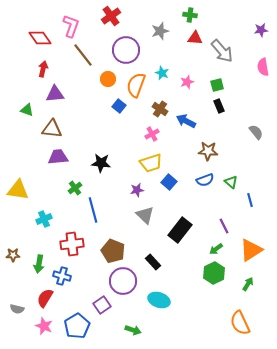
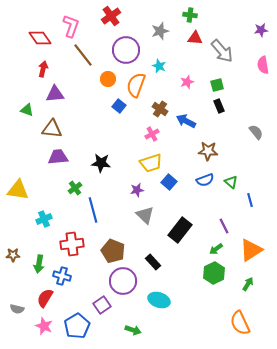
pink semicircle at (263, 67): moved 2 px up
cyan star at (162, 73): moved 3 px left, 7 px up
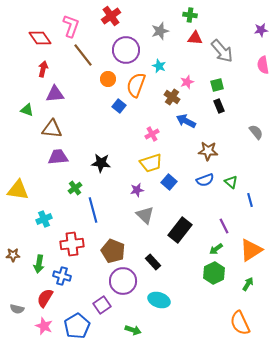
brown cross at (160, 109): moved 12 px right, 12 px up
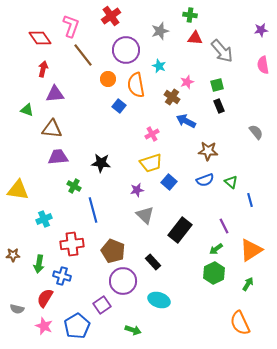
orange semicircle at (136, 85): rotated 30 degrees counterclockwise
green cross at (75, 188): moved 1 px left, 2 px up; rotated 24 degrees counterclockwise
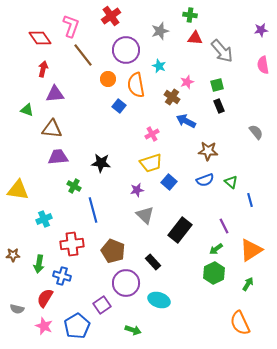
purple circle at (123, 281): moved 3 px right, 2 px down
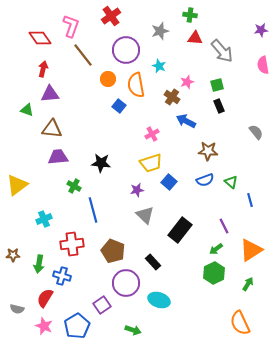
purple triangle at (55, 94): moved 5 px left
yellow triangle at (18, 190): moved 1 px left, 5 px up; rotated 45 degrees counterclockwise
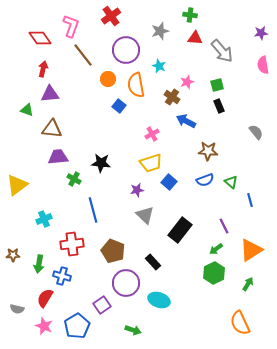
purple star at (261, 30): moved 3 px down
green cross at (74, 186): moved 7 px up
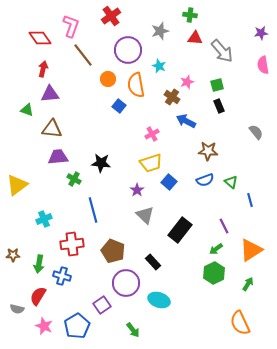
purple circle at (126, 50): moved 2 px right
purple star at (137, 190): rotated 24 degrees counterclockwise
red semicircle at (45, 298): moved 7 px left, 2 px up
green arrow at (133, 330): rotated 35 degrees clockwise
